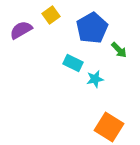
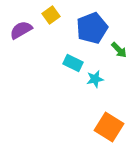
blue pentagon: rotated 8 degrees clockwise
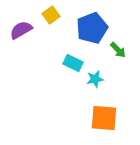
green arrow: moved 1 px left
orange square: moved 5 px left, 9 px up; rotated 28 degrees counterclockwise
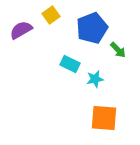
cyan rectangle: moved 3 px left, 1 px down
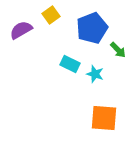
cyan star: moved 5 px up; rotated 30 degrees clockwise
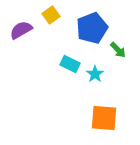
cyan star: rotated 18 degrees clockwise
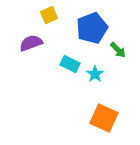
yellow square: moved 2 px left; rotated 12 degrees clockwise
purple semicircle: moved 10 px right, 13 px down; rotated 10 degrees clockwise
orange square: rotated 20 degrees clockwise
